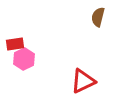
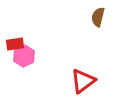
pink hexagon: moved 3 px up
red triangle: rotated 12 degrees counterclockwise
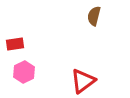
brown semicircle: moved 4 px left, 1 px up
pink hexagon: moved 16 px down
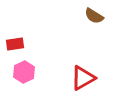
brown semicircle: rotated 72 degrees counterclockwise
red triangle: moved 3 px up; rotated 8 degrees clockwise
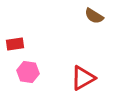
pink hexagon: moved 4 px right; rotated 25 degrees counterclockwise
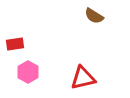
pink hexagon: rotated 20 degrees clockwise
red triangle: rotated 16 degrees clockwise
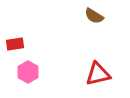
red triangle: moved 15 px right, 4 px up
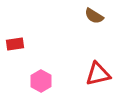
pink hexagon: moved 13 px right, 9 px down
